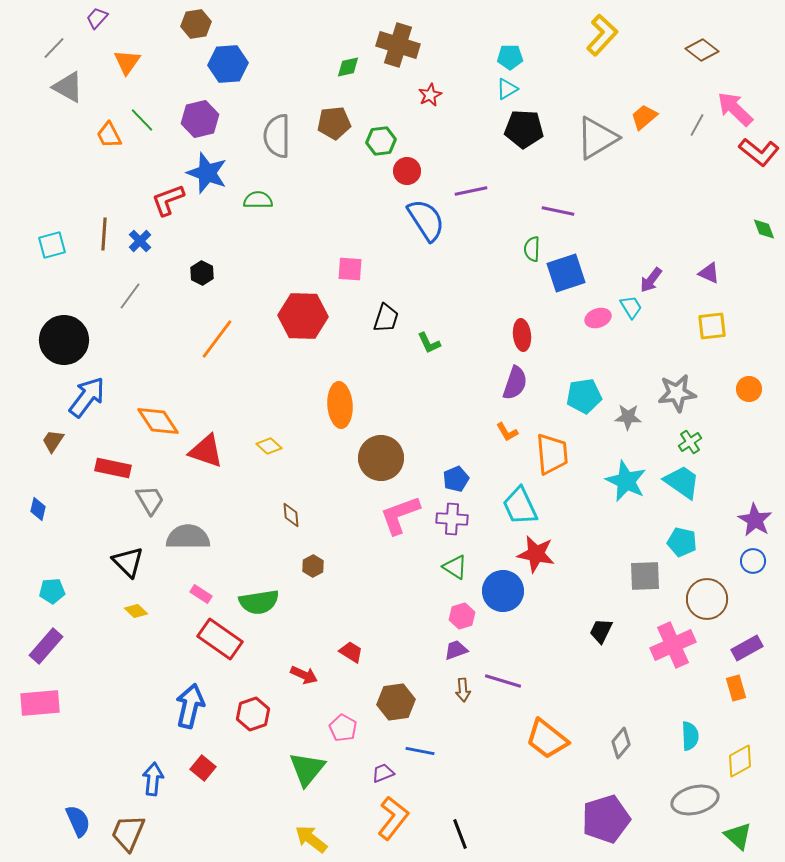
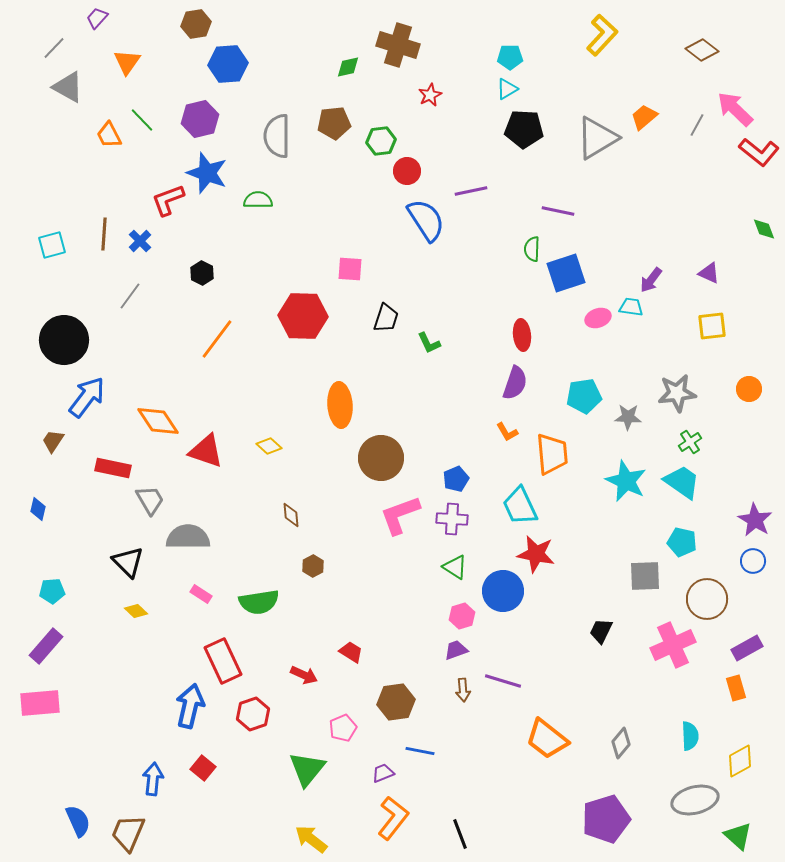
cyan trapezoid at (631, 307): rotated 50 degrees counterclockwise
red rectangle at (220, 639): moved 3 px right, 22 px down; rotated 30 degrees clockwise
pink pentagon at (343, 728): rotated 20 degrees clockwise
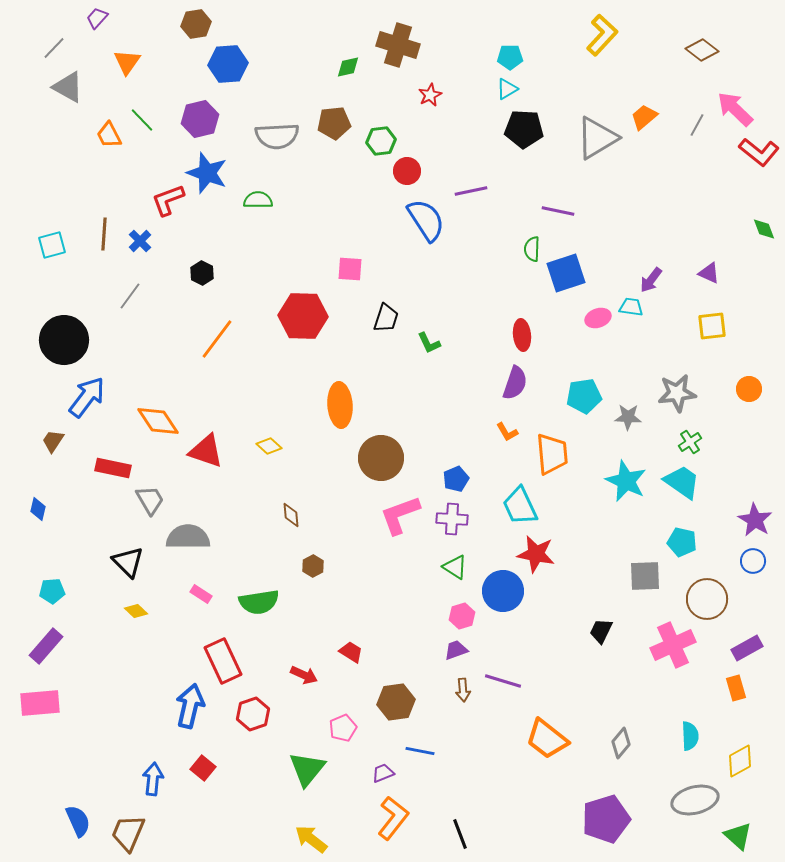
gray semicircle at (277, 136): rotated 93 degrees counterclockwise
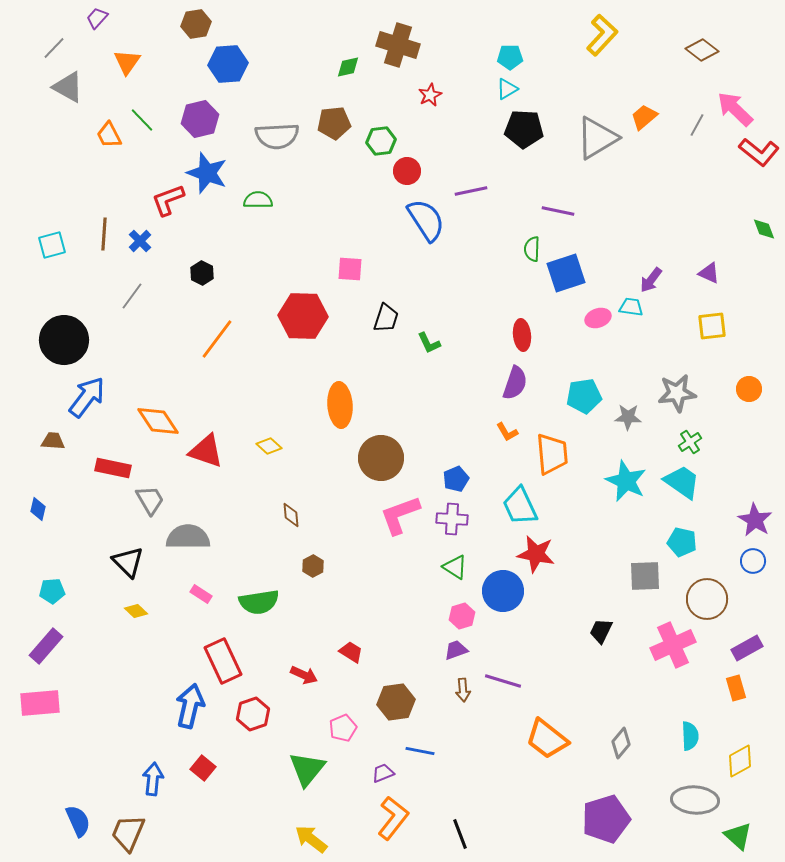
gray line at (130, 296): moved 2 px right
brown trapezoid at (53, 441): rotated 60 degrees clockwise
gray ellipse at (695, 800): rotated 18 degrees clockwise
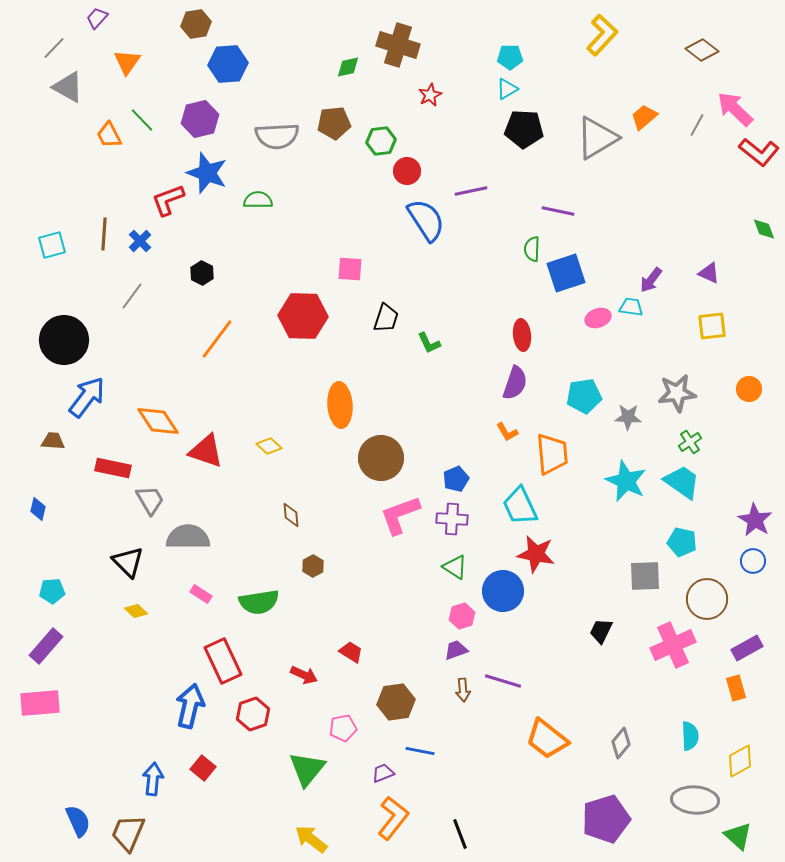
pink pentagon at (343, 728): rotated 12 degrees clockwise
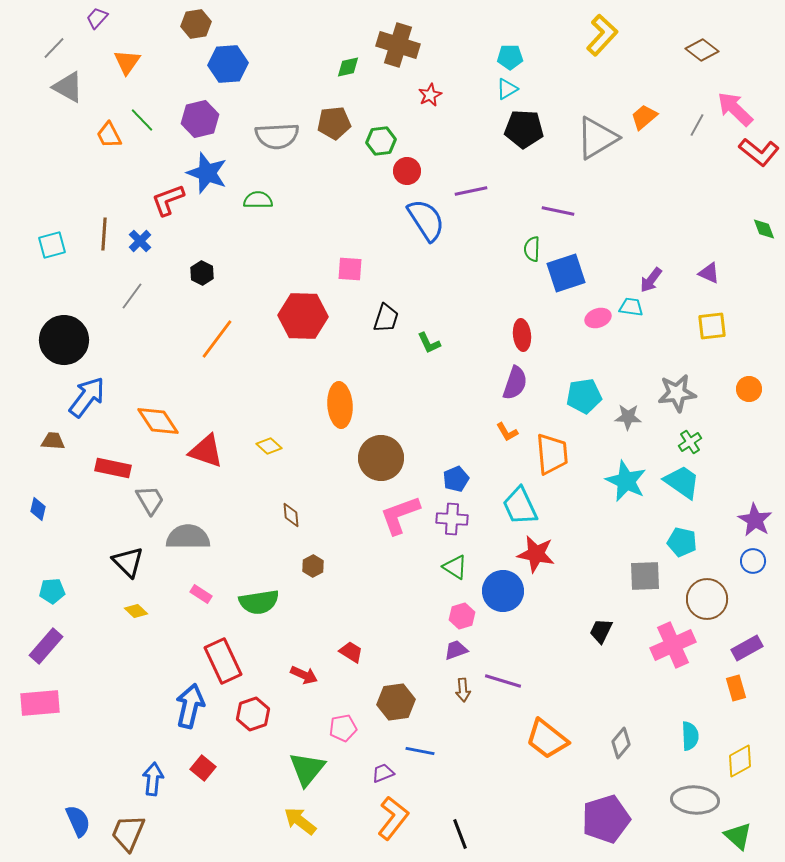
yellow arrow at (311, 839): moved 11 px left, 18 px up
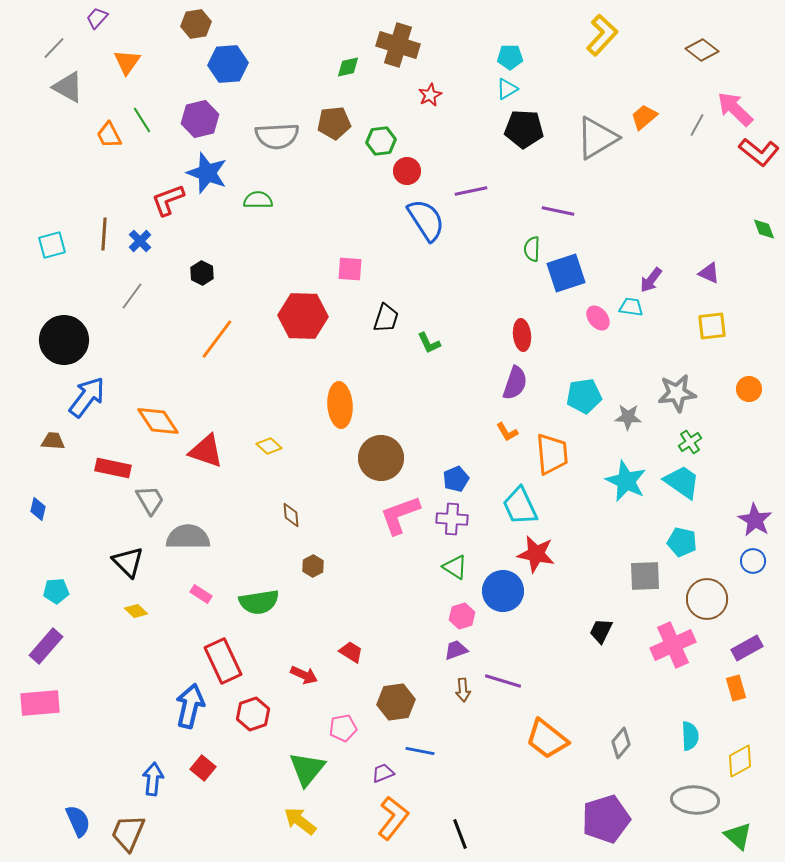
green line at (142, 120): rotated 12 degrees clockwise
pink ellipse at (598, 318): rotated 70 degrees clockwise
cyan pentagon at (52, 591): moved 4 px right
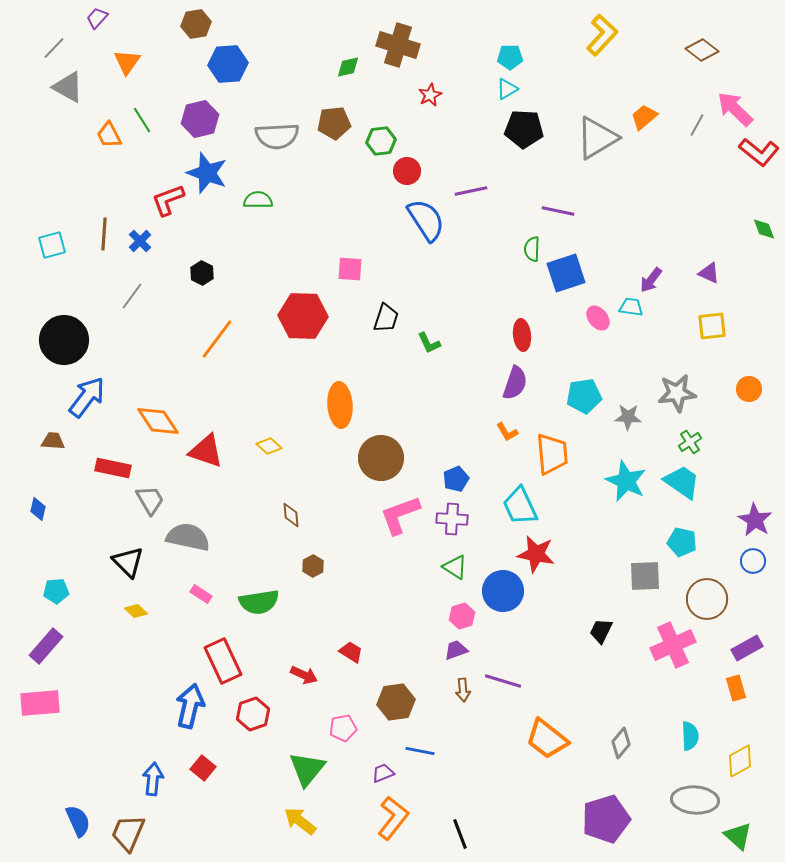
gray semicircle at (188, 537): rotated 12 degrees clockwise
